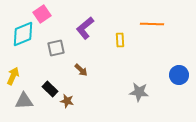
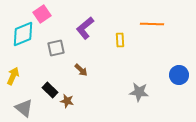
black rectangle: moved 1 px down
gray triangle: moved 7 px down; rotated 42 degrees clockwise
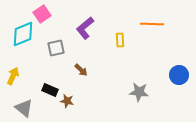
black rectangle: rotated 21 degrees counterclockwise
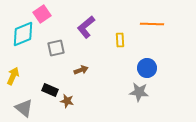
purple L-shape: moved 1 px right, 1 px up
brown arrow: rotated 64 degrees counterclockwise
blue circle: moved 32 px left, 7 px up
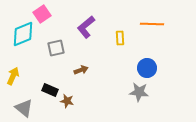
yellow rectangle: moved 2 px up
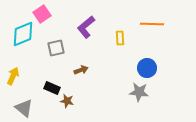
black rectangle: moved 2 px right, 2 px up
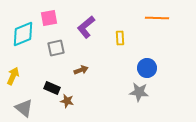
pink square: moved 7 px right, 4 px down; rotated 24 degrees clockwise
orange line: moved 5 px right, 6 px up
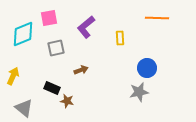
gray star: rotated 18 degrees counterclockwise
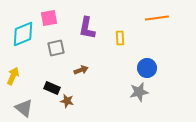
orange line: rotated 10 degrees counterclockwise
purple L-shape: moved 1 px right, 1 px down; rotated 40 degrees counterclockwise
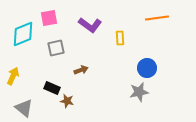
purple L-shape: moved 3 px right, 3 px up; rotated 65 degrees counterclockwise
